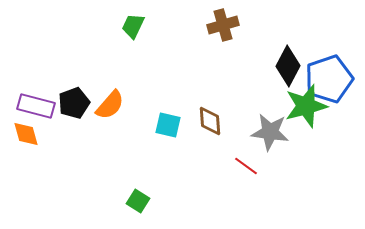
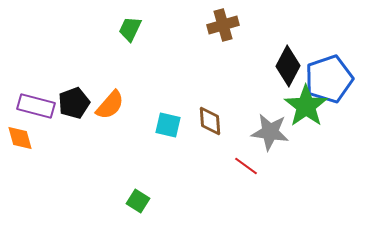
green trapezoid: moved 3 px left, 3 px down
green star: rotated 21 degrees counterclockwise
orange diamond: moved 6 px left, 4 px down
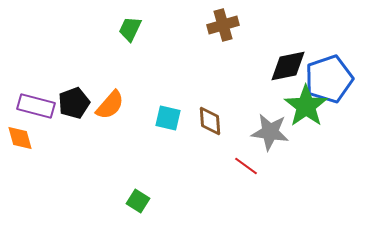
black diamond: rotated 51 degrees clockwise
cyan square: moved 7 px up
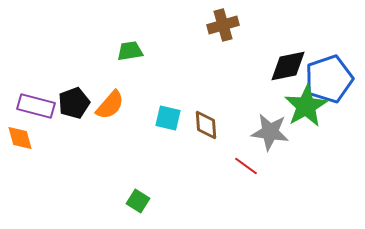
green trapezoid: moved 22 px down; rotated 56 degrees clockwise
green star: rotated 6 degrees clockwise
brown diamond: moved 4 px left, 4 px down
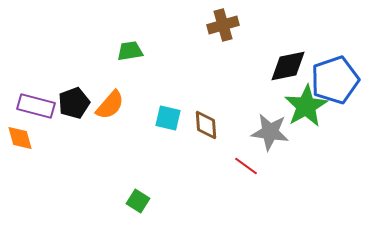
blue pentagon: moved 6 px right, 1 px down
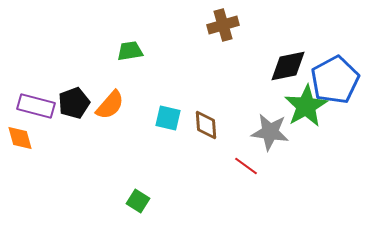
blue pentagon: rotated 9 degrees counterclockwise
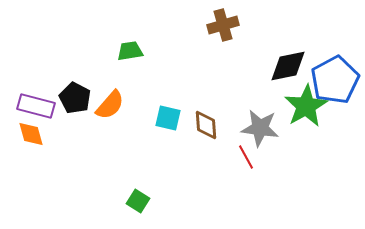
black pentagon: moved 1 px right, 5 px up; rotated 24 degrees counterclockwise
gray star: moved 10 px left, 4 px up
orange diamond: moved 11 px right, 4 px up
red line: moved 9 px up; rotated 25 degrees clockwise
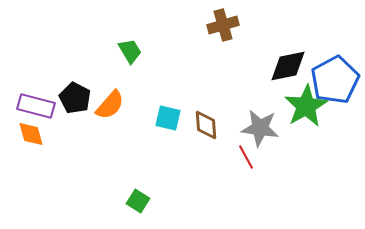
green trapezoid: rotated 68 degrees clockwise
